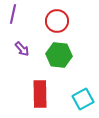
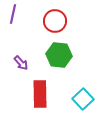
red circle: moved 2 px left
purple arrow: moved 1 px left, 14 px down
cyan square: rotated 15 degrees counterclockwise
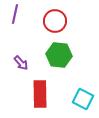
purple line: moved 2 px right
cyan square: rotated 20 degrees counterclockwise
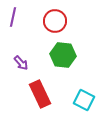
purple line: moved 2 px left, 3 px down
green hexagon: moved 4 px right
red rectangle: rotated 24 degrees counterclockwise
cyan square: moved 1 px right, 1 px down
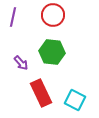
red circle: moved 2 px left, 6 px up
green hexagon: moved 11 px left, 3 px up
red rectangle: moved 1 px right, 1 px up
cyan square: moved 9 px left
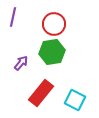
red circle: moved 1 px right, 9 px down
green hexagon: rotated 15 degrees counterclockwise
purple arrow: rotated 98 degrees counterclockwise
red rectangle: rotated 64 degrees clockwise
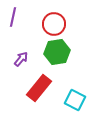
green hexagon: moved 5 px right
purple arrow: moved 4 px up
red rectangle: moved 2 px left, 5 px up
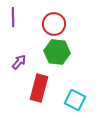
purple line: rotated 12 degrees counterclockwise
green hexagon: rotated 15 degrees clockwise
purple arrow: moved 2 px left, 3 px down
red rectangle: rotated 24 degrees counterclockwise
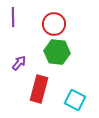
purple arrow: moved 1 px down
red rectangle: moved 1 px down
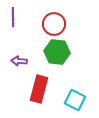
purple arrow: moved 2 px up; rotated 126 degrees counterclockwise
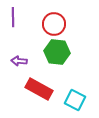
red rectangle: rotated 76 degrees counterclockwise
